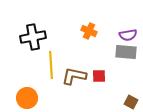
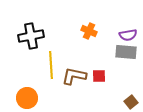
black cross: moved 2 px left, 1 px up
brown square: rotated 24 degrees clockwise
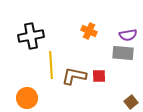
gray rectangle: moved 3 px left, 1 px down
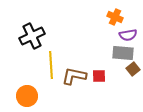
orange cross: moved 26 px right, 14 px up
black cross: moved 1 px right; rotated 15 degrees counterclockwise
orange circle: moved 2 px up
brown square: moved 2 px right, 33 px up
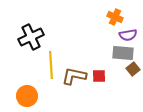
black cross: moved 1 px left, 1 px down
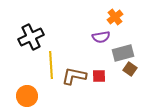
orange cross: rotated 28 degrees clockwise
purple semicircle: moved 27 px left, 2 px down
gray rectangle: rotated 20 degrees counterclockwise
brown square: moved 3 px left; rotated 16 degrees counterclockwise
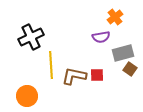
red square: moved 2 px left, 1 px up
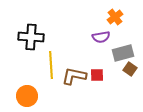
black cross: rotated 30 degrees clockwise
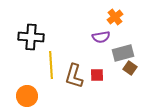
brown square: moved 1 px up
brown L-shape: rotated 85 degrees counterclockwise
